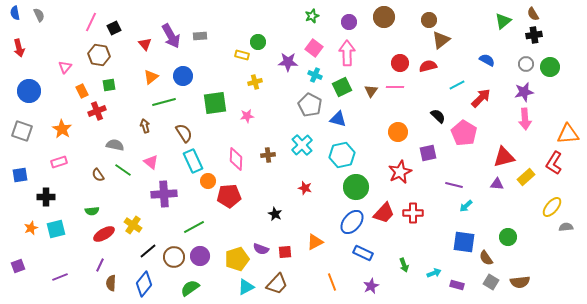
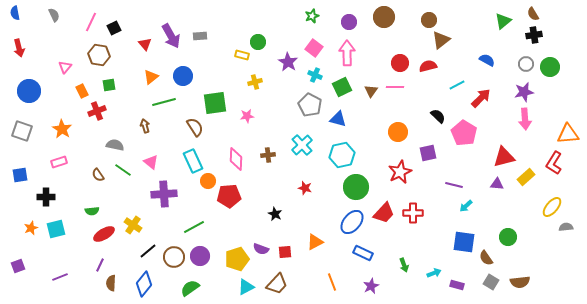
gray semicircle at (39, 15): moved 15 px right
purple star at (288, 62): rotated 30 degrees clockwise
brown semicircle at (184, 133): moved 11 px right, 6 px up
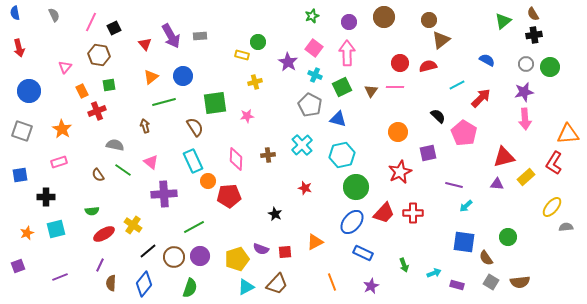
orange star at (31, 228): moved 4 px left, 5 px down
green semicircle at (190, 288): rotated 144 degrees clockwise
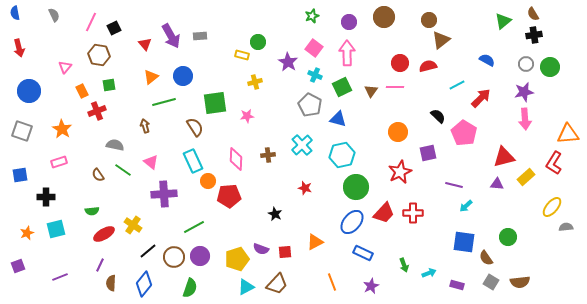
cyan arrow at (434, 273): moved 5 px left
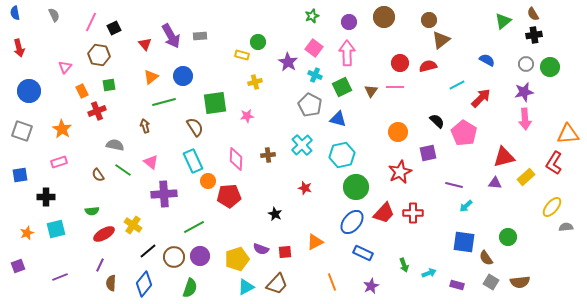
black semicircle at (438, 116): moved 1 px left, 5 px down
purple triangle at (497, 184): moved 2 px left, 1 px up
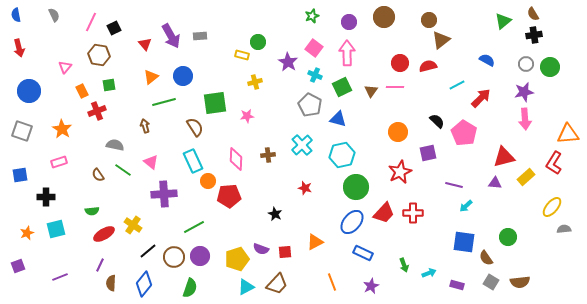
blue semicircle at (15, 13): moved 1 px right, 2 px down
gray semicircle at (566, 227): moved 2 px left, 2 px down
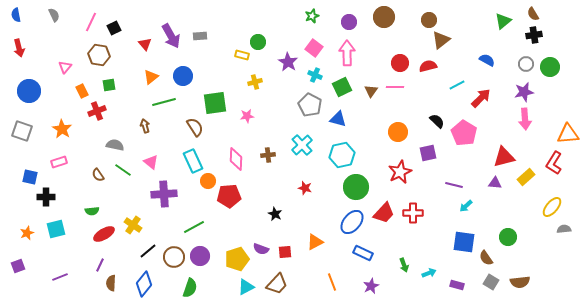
blue square at (20, 175): moved 10 px right, 2 px down; rotated 21 degrees clockwise
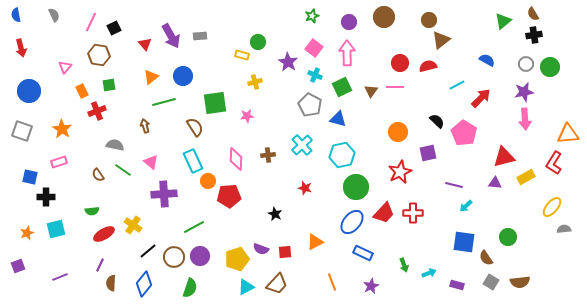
red arrow at (19, 48): moved 2 px right
yellow rectangle at (526, 177): rotated 12 degrees clockwise
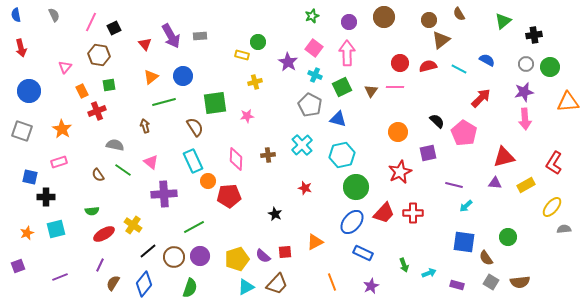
brown semicircle at (533, 14): moved 74 px left
cyan line at (457, 85): moved 2 px right, 16 px up; rotated 56 degrees clockwise
orange triangle at (568, 134): moved 32 px up
yellow rectangle at (526, 177): moved 8 px down
purple semicircle at (261, 249): moved 2 px right, 7 px down; rotated 21 degrees clockwise
brown semicircle at (111, 283): moved 2 px right; rotated 28 degrees clockwise
